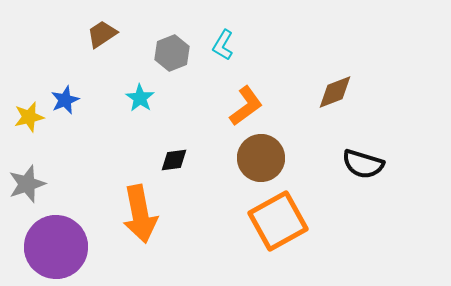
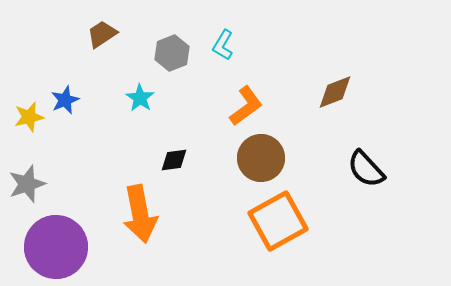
black semicircle: moved 3 px right, 5 px down; rotated 30 degrees clockwise
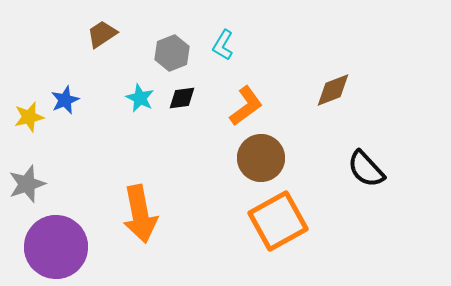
brown diamond: moved 2 px left, 2 px up
cyan star: rotated 8 degrees counterclockwise
black diamond: moved 8 px right, 62 px up
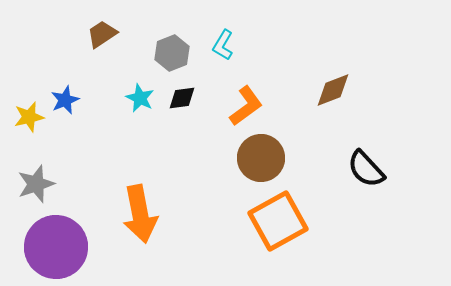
gray star: moved 9 px right
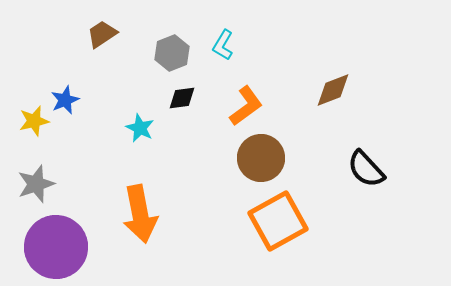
cyan star: moved 30 px down
yellow star: moved 5 px right, 4 px down
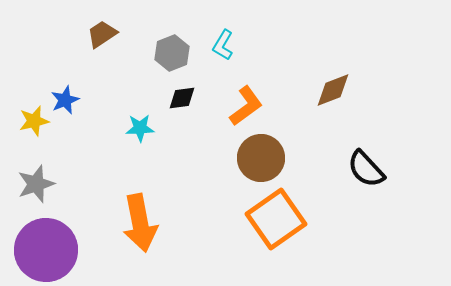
cyan star: rotated 28 degrees counterclockwise
orange arrow: moved 9 px down
orange square: moved 2 px left, 2 px up; rotated 6 degrees counterclockwise
purple circle: moved 10 px left, 3 px down
